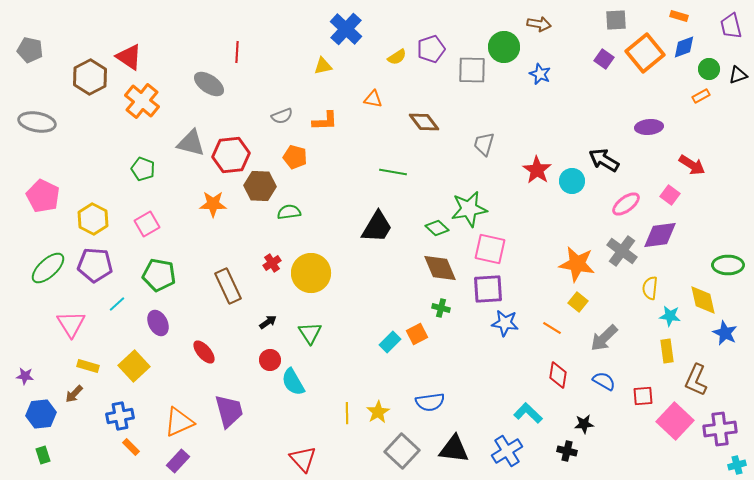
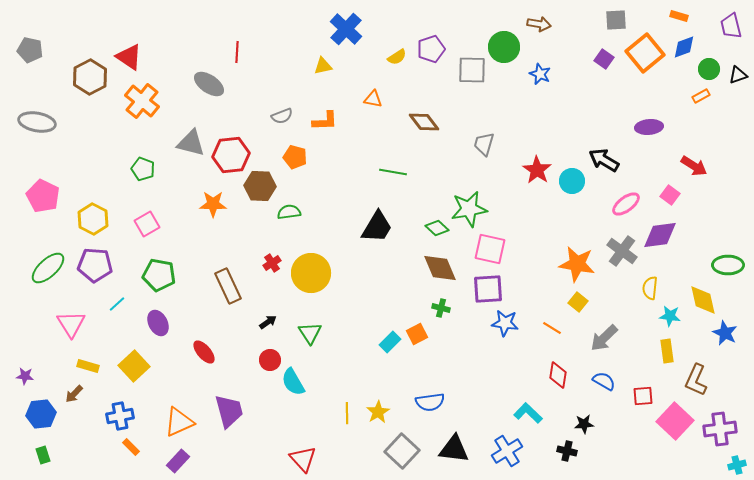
red arrow at (692, 165): moved 2 px right, 1 px down
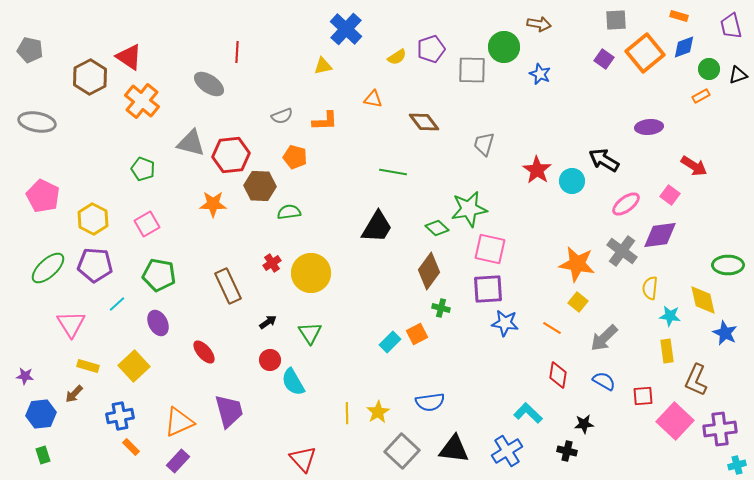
brown diamond at (440, 268): moved 11 px left, 3 px down; rotated 60 degrees clockwise
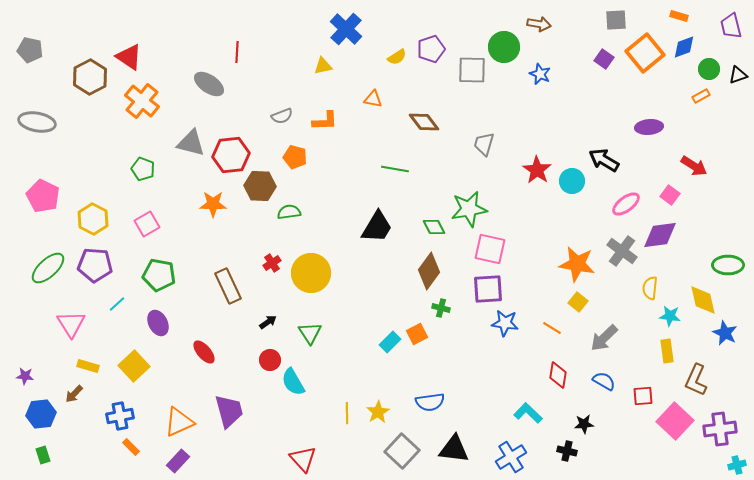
green line at (393, 172): moved 2 px right, 3 px up
green diamond at (437, 228): moved 3 px left, 1 px up; rotated 20 degrees clockwise
blue cross at (507, 451): moved 4 px right, 6 px down
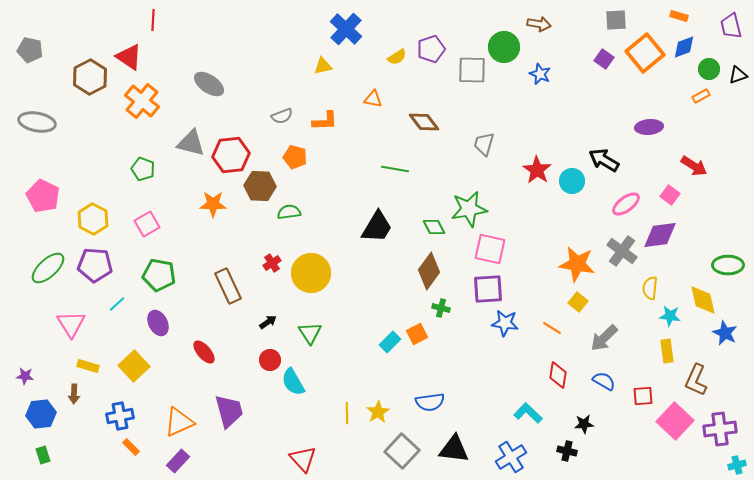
red line at (237, 52): moved 84 px left, 32 px up
brown arrow at (74, 394): rotated 42 degrees counterclockwise
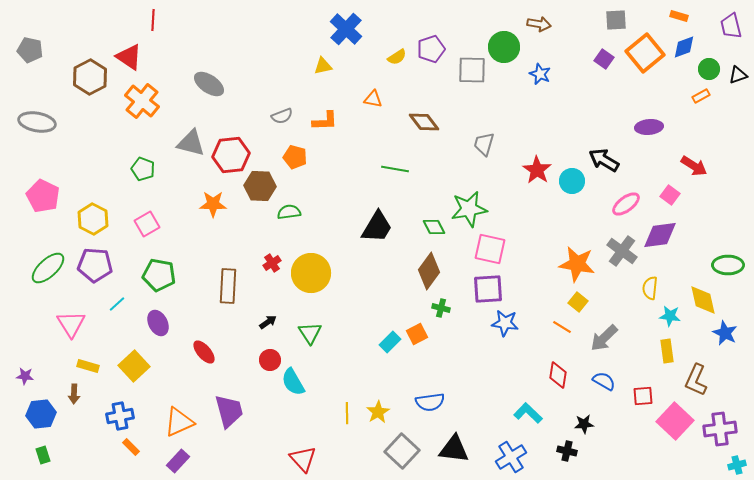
brown rectangle at (228, 286): rotated 28 degrees clockwise
orange line at (552, 328): moved 10 px right, 1 px up
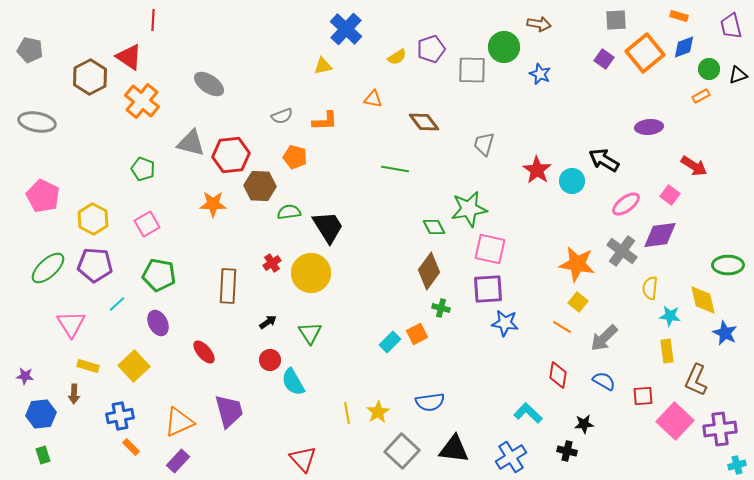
black trapezoid at (377, 227): moved 49 px left; rotated 63 degrees counterclockwise
yellow line at (347, 413): rotated 10 degrees counterclockwise
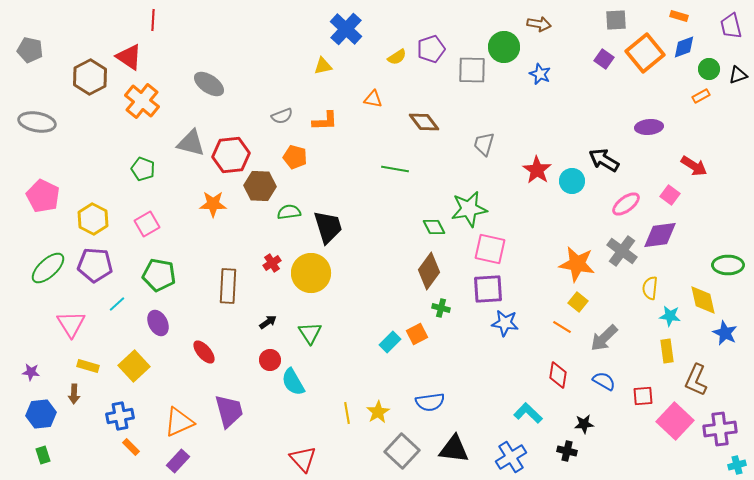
black trapezoid at (328, 227): rotated 15 degrees clockwise
purple star at (25, 376): moved 6 px right, 4 px up
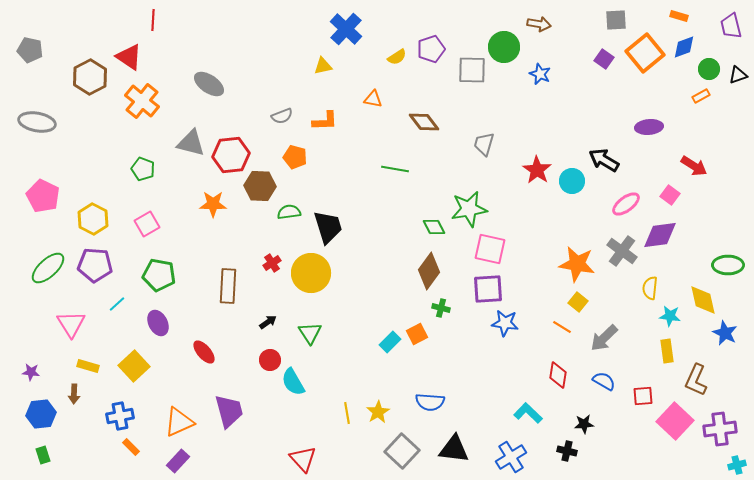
blue semicircle at (430, 402): rotated 12 degrees clockwise
